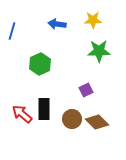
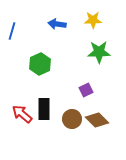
green star: moved 1 px down
brown diamond: moved 2 px up
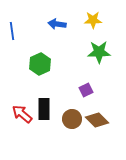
blue line: rotated 24 degrees counterclockwise
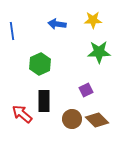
black rectangle: moved 8 px up
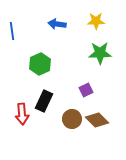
yellow star: moved 3 px right, 1 px down
green star: moved 1 px right, 1 px down
black rectangle: rotated 25 degrees clockwise
red arrow: rotated 135 degrees counterclockwise
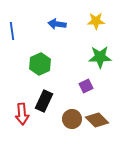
green star: moved 4 px down
purple square: moved 4 px up
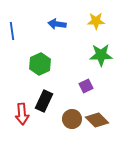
green star: moved 1 px right, 2 px up
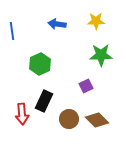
brown circle: moved 3 px left
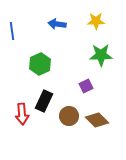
brown circle: moved 3 px up
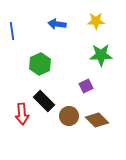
black rectangle: rotated 70 degrees counterclockwise
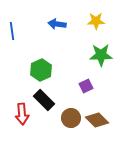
green hexagon: moved 1 px right, 6 px down
black rectangle: moved 1 px up
brown circle: moved 2 px right, 2 px down
